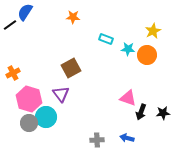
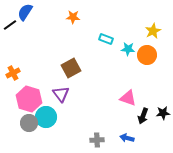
black arrow: moved 2 px right, 4 px down
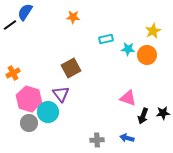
cyan rectangle: rotated 32 degrees counterclockwise
cyan circle: moved 2 px right, 5 px up
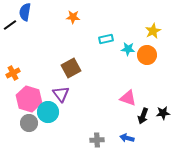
blue semicircle: rotated 24 degrees counterclockwise
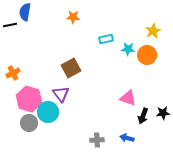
black line: rotated 24 degrees clockwise
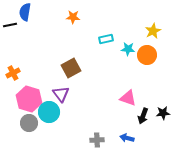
cyan circle: moved 1 px right
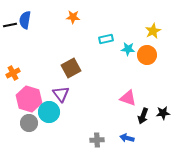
blue semicircle: moved 8 px down
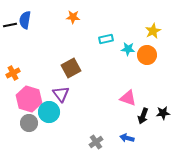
gray cross: moved 1 px left, 2 px down; rotated 32 degrees counterclockwise
